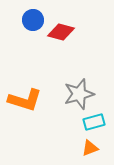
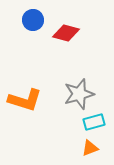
red diamond: moved 5 px right, 1 px down
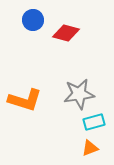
gray star: rotated 8 degrees clockwise
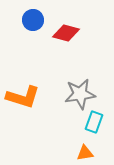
gray star: moved 1 px right
orange L-shape: moved 2 px left, 3 px up
cyan rectangle: rotated 55 degrees counterclockwise
orange triangle: moved 5 px left, 5 px down; rotated 12 degrees clockwise
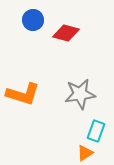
orange L-shape: moved 3 px up
cyan rectangle: moved 2 px right, 9 px down
orange triangle: rotated 24 degrees counterclockwise
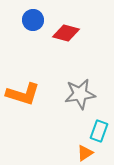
cyan rectangle: moved 3 px right
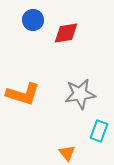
red diamond: rotated 24 degrees counterclockwise
orange triangle: moved 18 px left; rotated 36 degrees counterclockwise
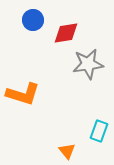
gray star: moved 8 px right, 30 px up
orange triangle: moved 2 px up
